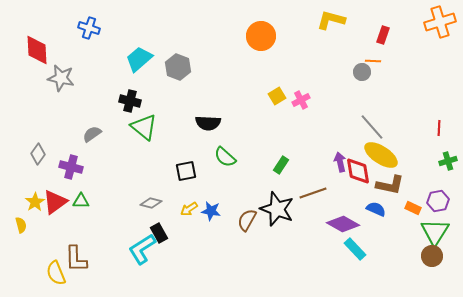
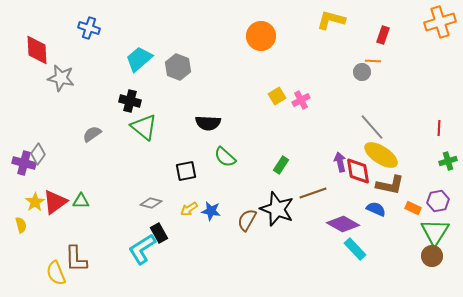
purple cross at (71, 167): moved 47 px left, 4 px up
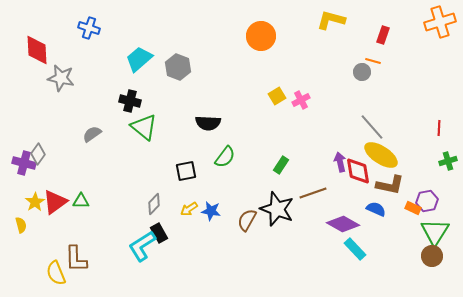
orange line at (373, 61): rotated 14 degrees clockwise
green semicircle at (225, 157): rotated 95 degrees counterclockwise
purple hexagon at (438, 201): moved 11 px left
gray diamond at (151, 203): moved 3 px right, 1 px down; rotated 60 degrees counterclockwise
cyan L-shape at (142, 249): moved 3 px up
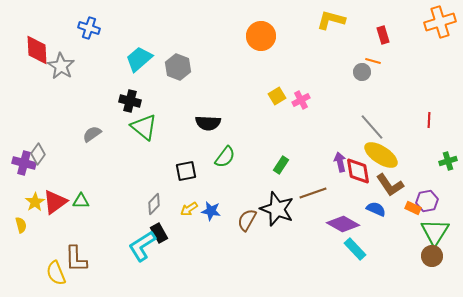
red rectangle at (383, 35): rotated 36 degrees counterclockwise
gray star at (61, 78): moved 12 px up; rotated 20 degrees clockwise
red line at (439, 128): moved 10 px left, 8 px up
brown L-shape at (390, 185): rotated 44 degrees clockwise
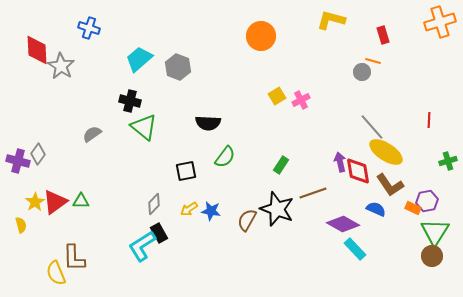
yellow ellipse at (381, 155): moved 5 px right, 3 px up
purple cross at (24, 163): moved 6 px left, 2 px up
brown L-shape at (76, 259): moved 2 px left, 1 px up
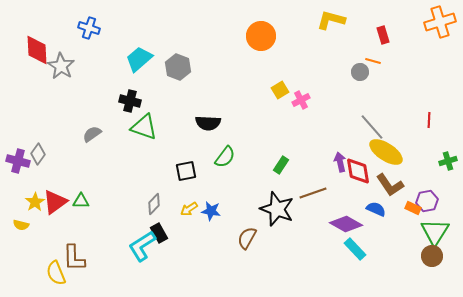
gray circle at (362, 72): moved 2 px left
yellow square at (277, 96): moved 3 px right, 6 px up
green triangle at (144, 127): rotated 20 degrees counterclockwise
brown semicircle at (247, 220): moved 18 px down
purple diamond at (343, 224): moved 3 px right
yellow semicircle at (21, 225): rotated 119 degrees clockwise
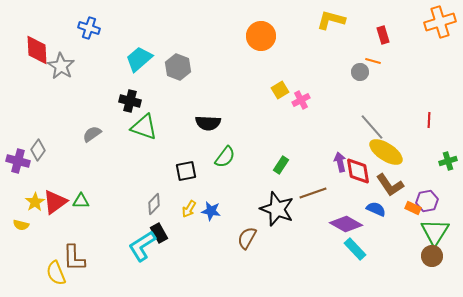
gray diamond at (38, 154): moved 4 px up
yellow arrow at (189, 209): rotated 24 degrees counterclockwise
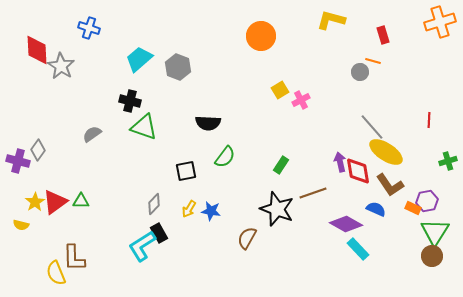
cyan rectangle at (355, 249): moved 3 px right
